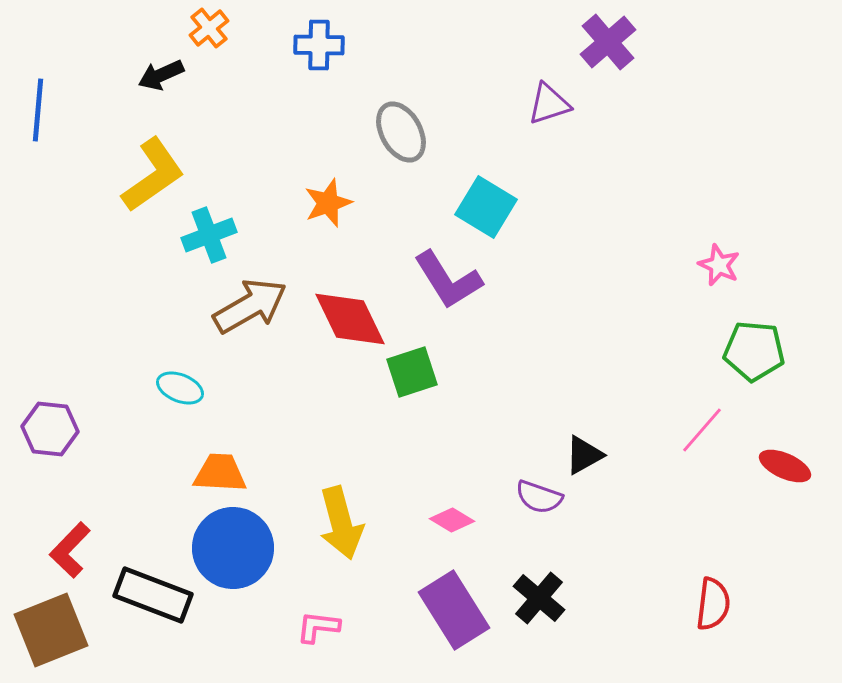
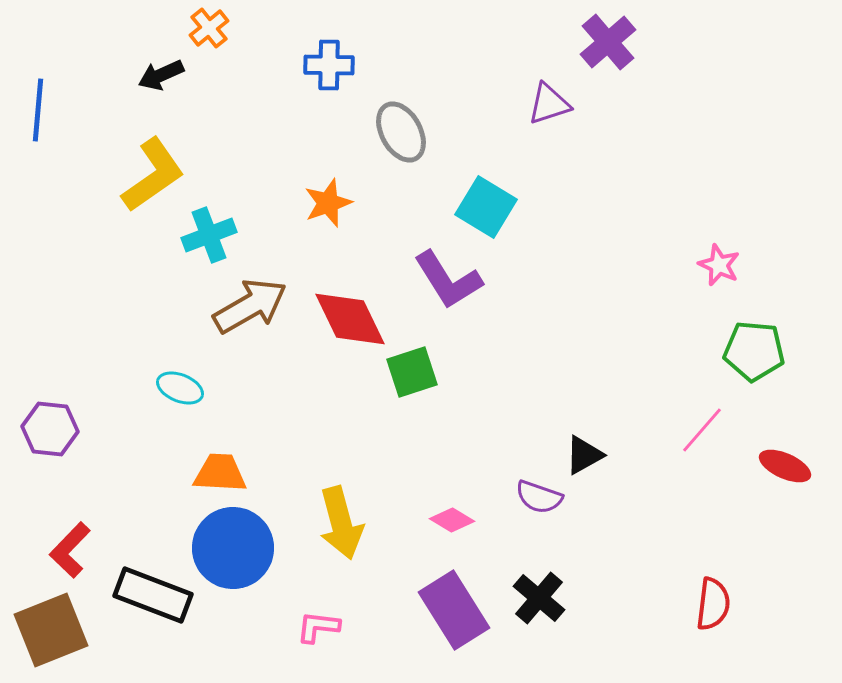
blue cross: moved 10 px right, 20 px down
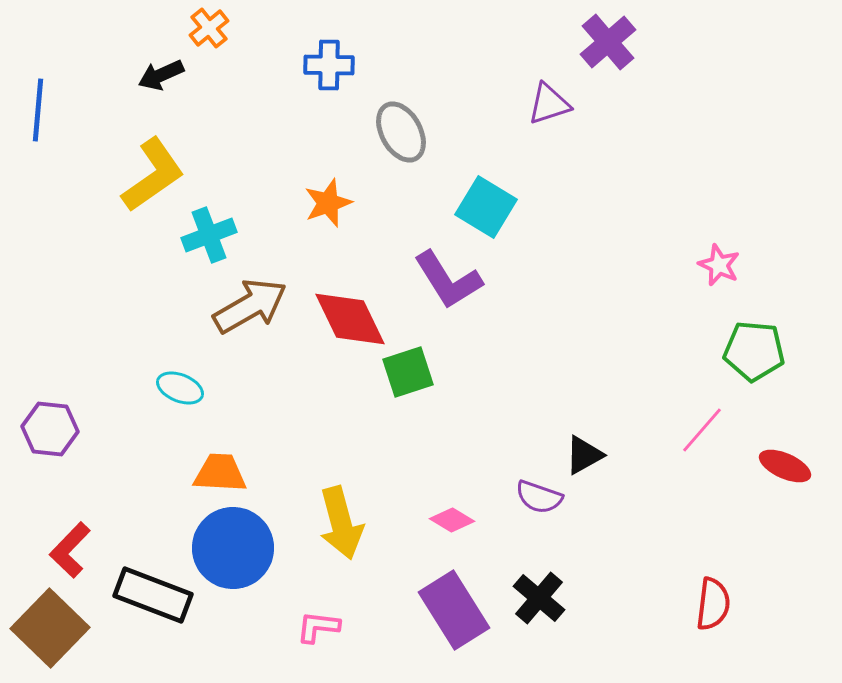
green square: moved 4 px left
brown square: moved 1 px left, 2 px up; rotated 24 degrees counterclockwise
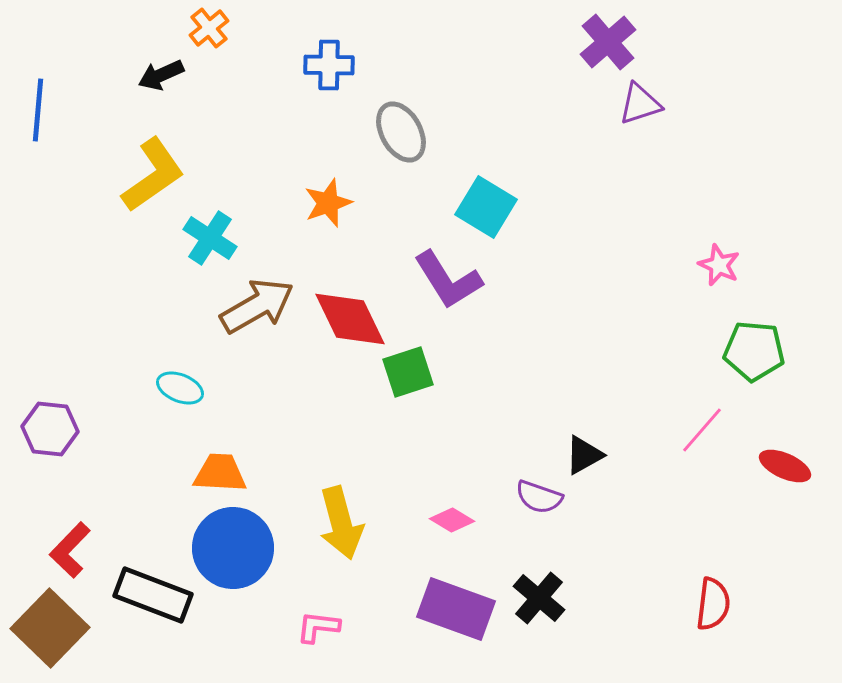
purple triangle: moved 91 px right
cyan cross: moved 1 px right, 3 px down; rotated 36 degrees counterclockwise
brown arrow: moved 7 px right
purple rectangle: moved 2 px right, 1 px up; rotated 38 degrees counterclockwise
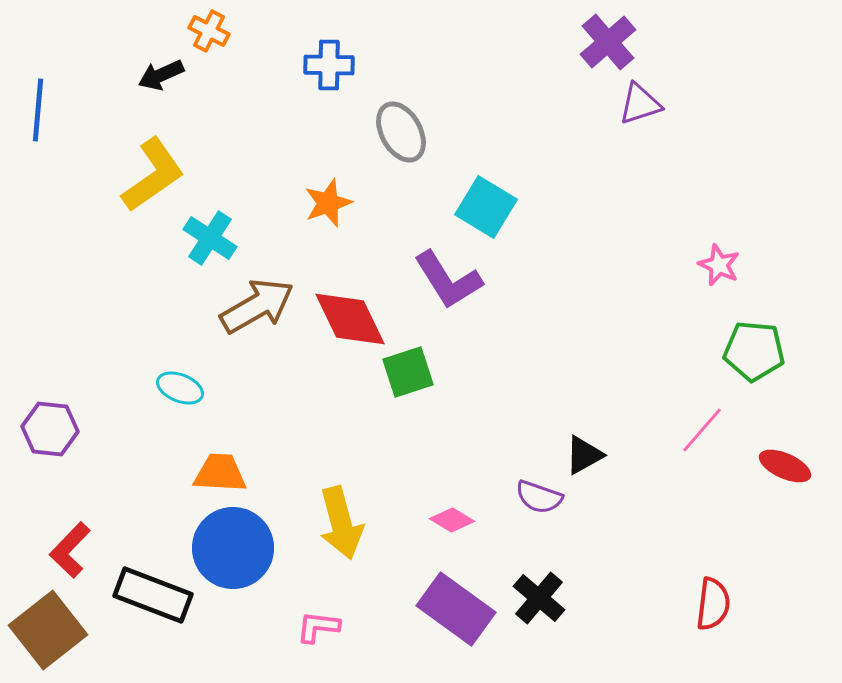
orange cross: moved 3 px down; rotated 24 degrees counterclockwise
purple rectangle: rotated 16 degrees clockwise
brown square: moved 2 px left, 2 px down; rotated 8 degrees clockwise
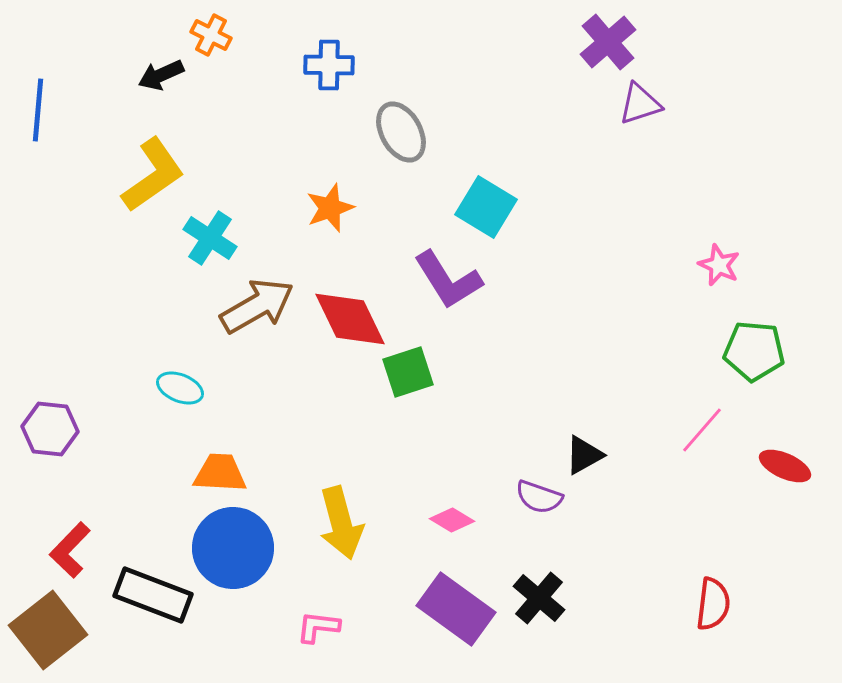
orange cross: moved 2 px right, 4 px down
orange star: moved 2 px right, 5 px down
